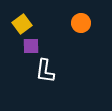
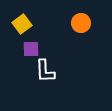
purple square: moved 3 px down
white L-shape: rotated 10 degrees counterclockwise
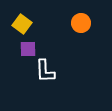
yellow square: rotated 18 degrees counterclockwise
purple square: moved 3 px left
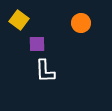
yellow square: moved 3 px left, 4 px up
purple square: moved 9 px right, 5 px up
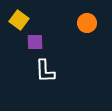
orange circle: moved 6 px right
purple square: moved 2 px left, 2 px up
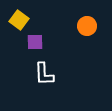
orange circle: moved 3 px down
white L-shape: moved 1 px left, 3 px down
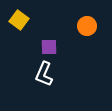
purple square: moved 14 px right, 5 px down
white L-shape: rotated 25 degrees clockwise
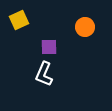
yellow square: rotated 30 degrees clockwise
orange circle: moved 2 px left, 1 px down
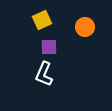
yellow square: moved 23 px right
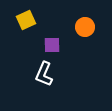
yellow square: moved 16 px left
purple square: moved 3 px right, 2 px up
